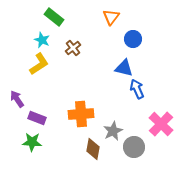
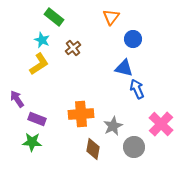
purple rectangle: moved 1 px down
gray star: moved 5 px up
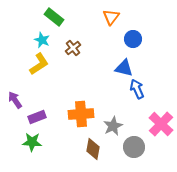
purple arrow: moved 2 px left, 1 px down
purple rectangle: moved 2 px up; rotated 42 degrees counterclockwise
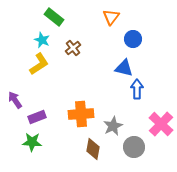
blue arrow: rotated 24 degrees clockwise
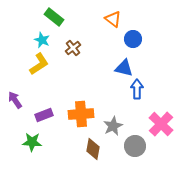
orange triangle: moved 2 px right, 2 px down; rotated 30 degrees counterclockwise
purple rectangle: moved 7 px right, 2 px up
gray circle: moved 1 px right, 1 px up
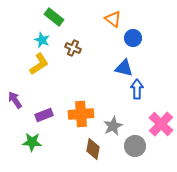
blue circle: moved 1 px up
brown cross: rotated 28 degrees counterclockwise
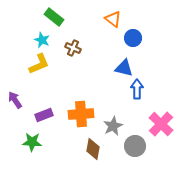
yellow L-shape: rotated 10 degrees clockwise
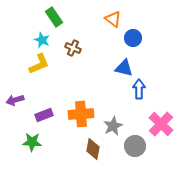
green rectangle: rotated 18 degrees clockwise
blue arrow: moved 2 px right
purple arrow: rotated 72 degrees counterclockwise
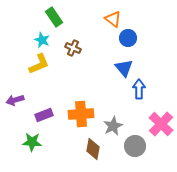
blue circle: moved 5 px left
blue triangle: rotated 36 degrees clockwise
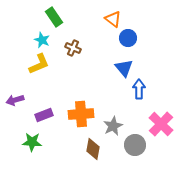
gray circle: moved 1 px up
